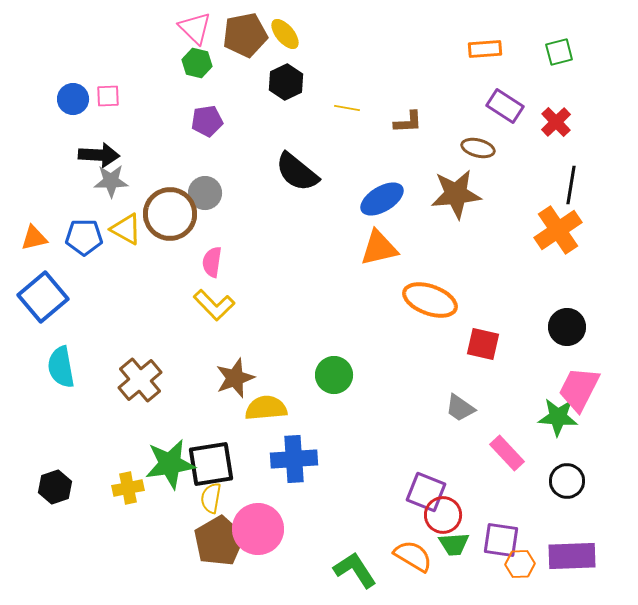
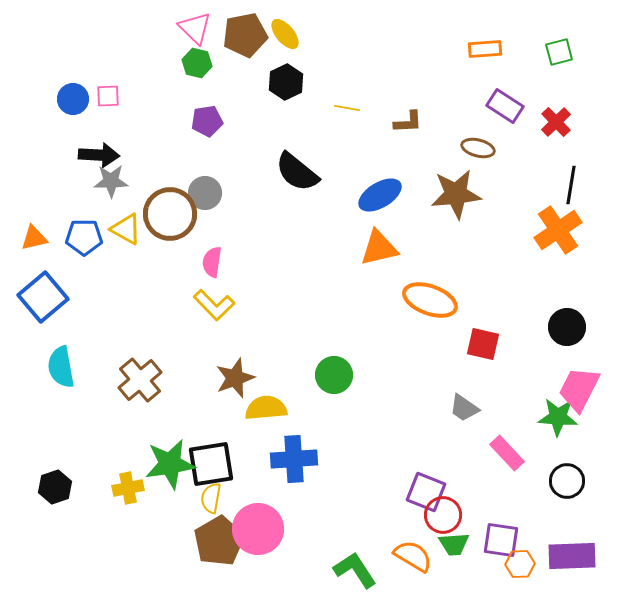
blue ellipse at (382, 199): moved 2 px left, 4 px up
gray trapezoid at (460, 408): moved 4 px right
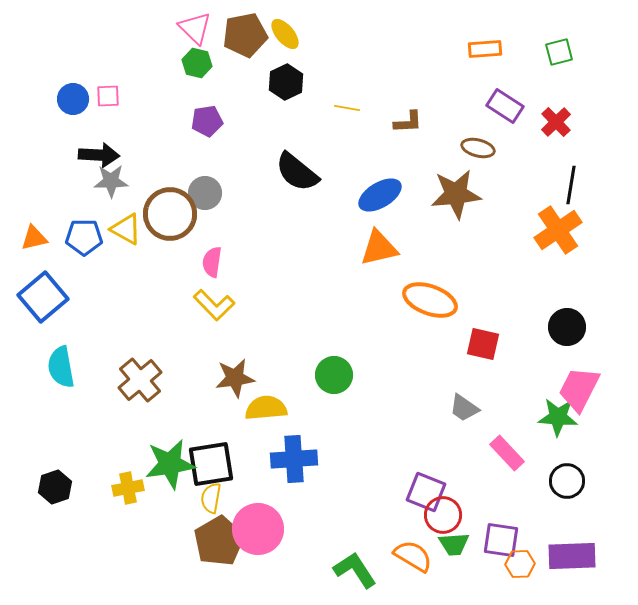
brown star at (235, 378): rotated 12 degrees clockwise
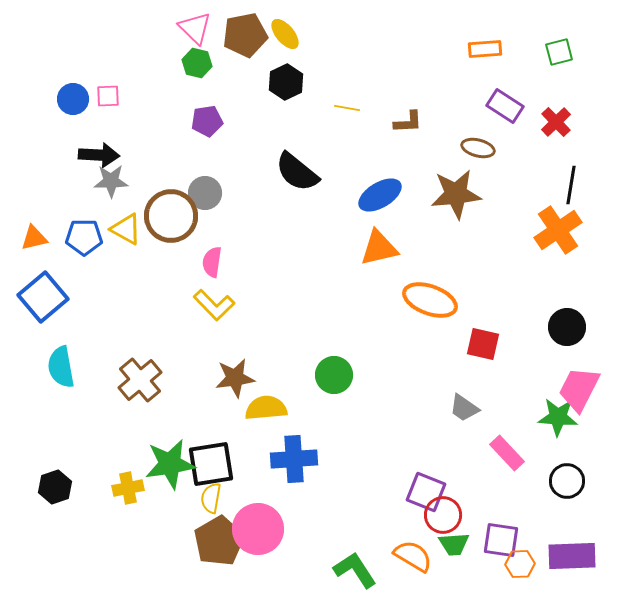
brown circle at (170, 214): moved 1 px right, 2 px down
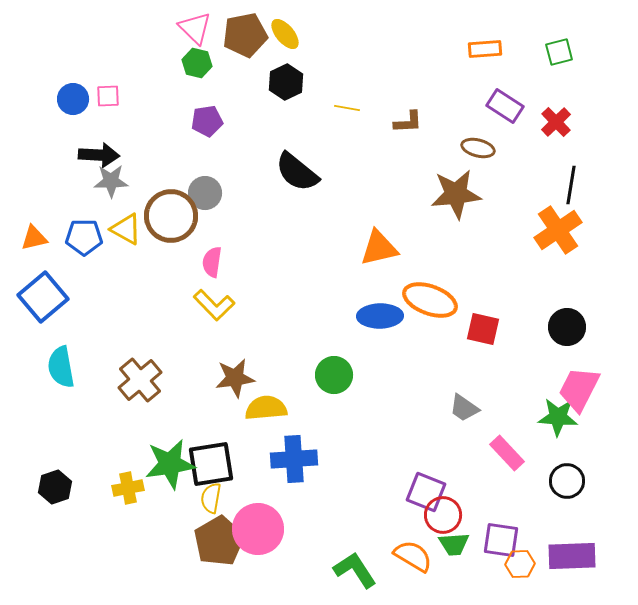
blue ellipse at (380, 195): moved 121 px down; rotated 30 degrees clockwise
red square at (483, 344): moved 15 px up
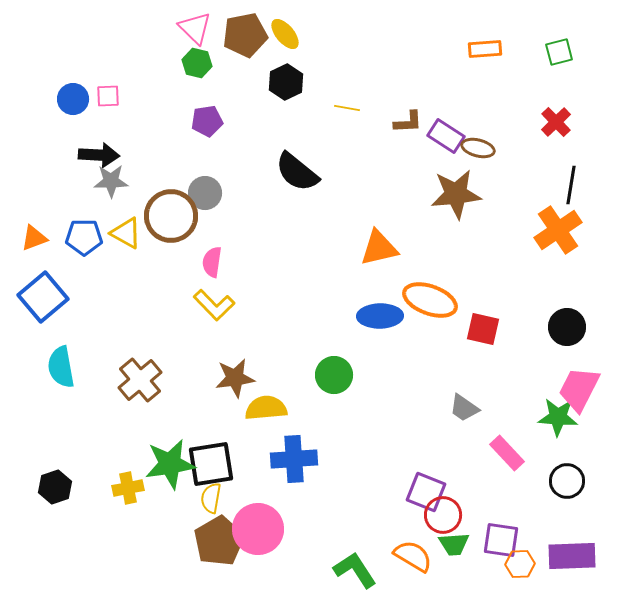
purple rectangle at (505, 106): moved 59 px left, 30 px down
yellow triangle at (126, 229): moved 4 px down
orange triangle at (34, 238): rotated 8 degrees counterclockwise
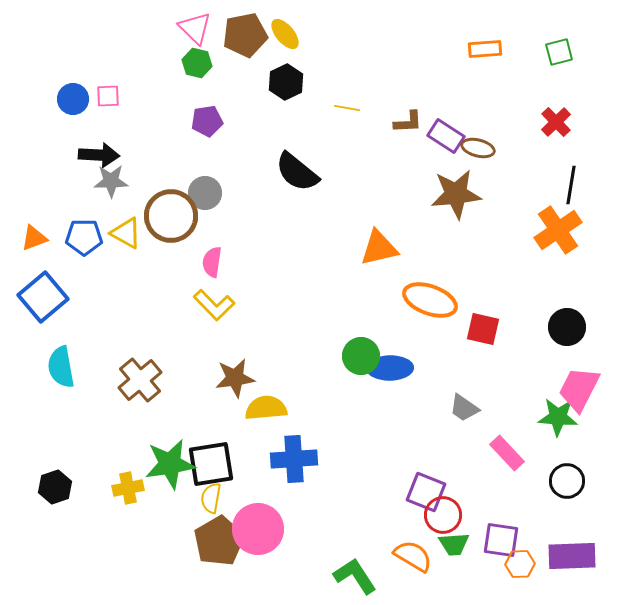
blue ellipse at (380, 316): moved 10 px right, 52 px down
green circle at (334, 375): moved 27 px right, 19 px up
green L-shape at (355, 570): moved 6 px down
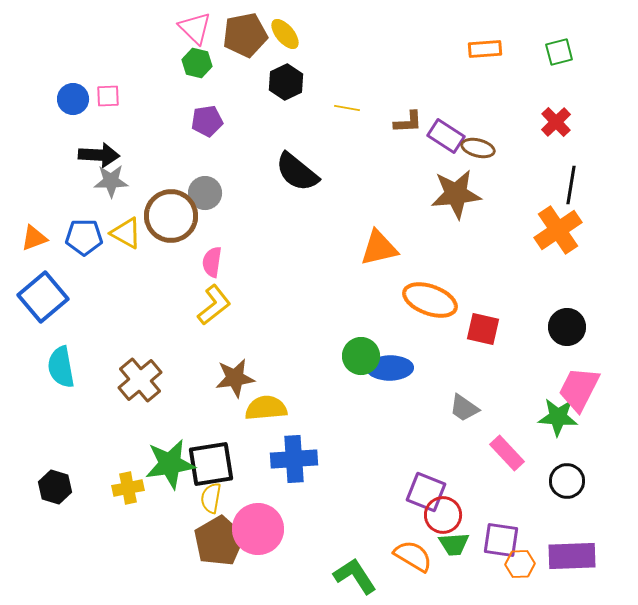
yellow L-shape at (214, 305): rotated 84 degrees counterclockwise
black hexagon at (55, 487): rotated 24 degrees counterclockwise
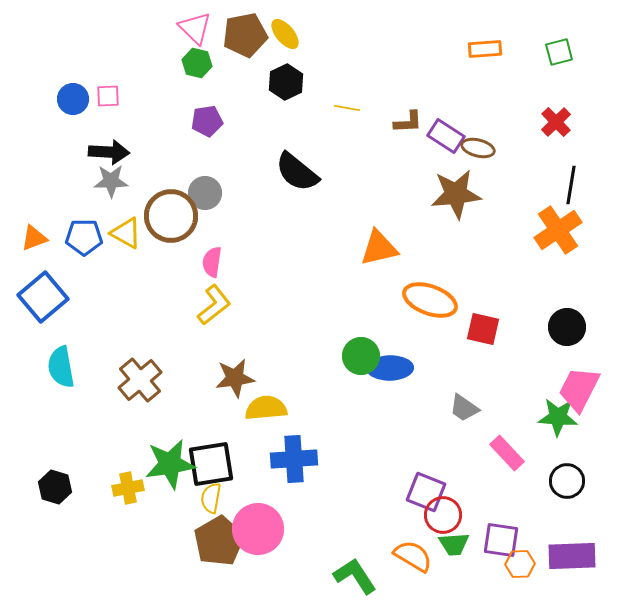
black arrow at (99, 155): moved 10 px right, 3 px up
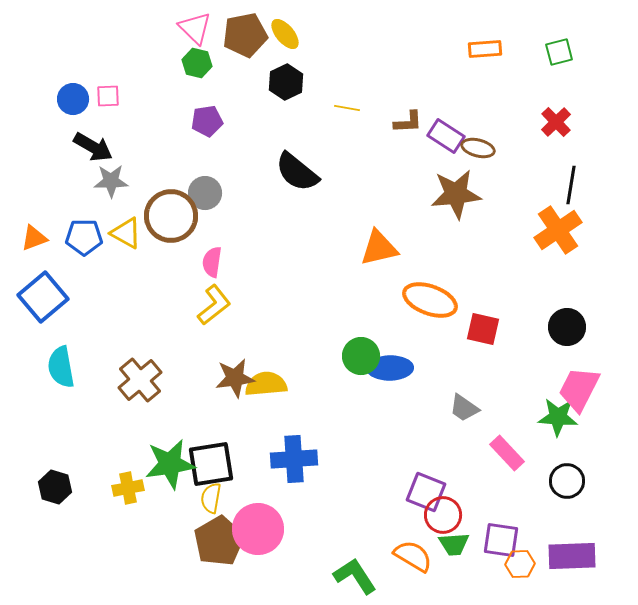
black arrow at (109, 152): moved 16 px left, 5 px up; rotated 27 degrees clockwise
yellow semicircle at (266, 408): moved 24 px up
